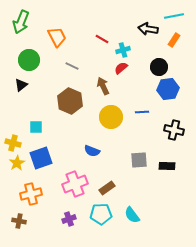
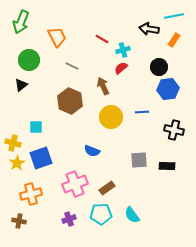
black arrow: moved 1 px right
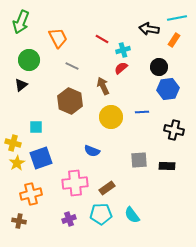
cyan line: moved 3 px right, 2 px down
orange trapezoid: moved 1 px right, 1 px down
pink cross: moved 1 px up; rotated 15 degrees clockwise
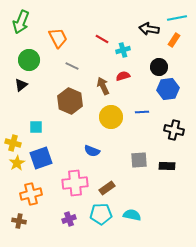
red semicircle: moved 2 px right, 8 px down; rotated 24 degrees clockwise
cyan semicircle: rotated 138 degrees clockwise
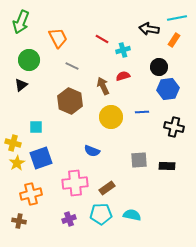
black cross: moved 3 px up
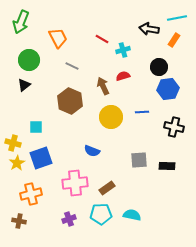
black triangle: moved 3 px right
